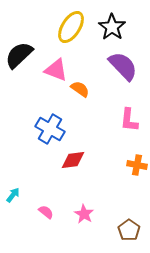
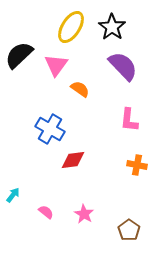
pink triangle: moved 5 px up; rotated 45 degrees clockwise
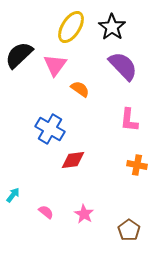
pink triangle: moved 1 px left
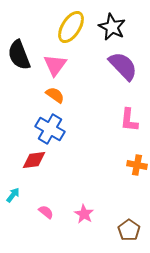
black star: rotated 8 degrees counterclockwise
black semicircle: rotated 68 degrees counterclockwise
orange semicircle: moved 25 px left, 6 px down
red diamond: moved 39 px left
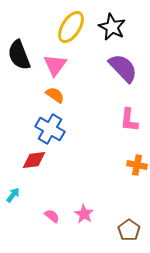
purple semicircle: moved 2 px down
pink semicircle: moved 6 px right, 4 px down
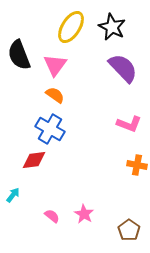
pink L-shape: moved 4 px down; rotated 75 degrees counterclockwise
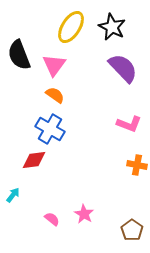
pink triangle: moved 1 px left
pink semicircle: moved 3 px down
brown pentagon: moved 3 px right
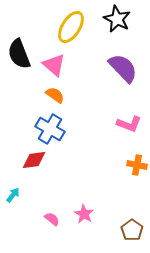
black star: moved 5 px right, 8 px up
black semicircle: moved 1 px up
pink triangle: rotated 25 degrees counterclockwise
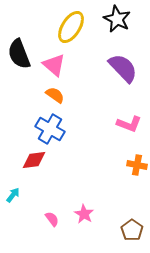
pink semicircle: rotated 14 degrees clockwise
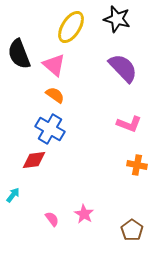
black star: rotated 12 degrees counterclockwise
